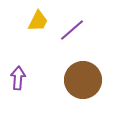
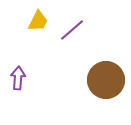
brown circle: moved 23 px right
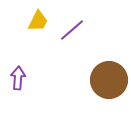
brown circle: moved 3 px right
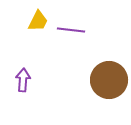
purple line: moved 1 px left; rotated 48 degrees clockwise
purple arrow: moved 5 px right, 2 px down
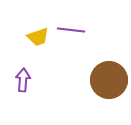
yellow trapezoid: moved 16 px down; rotated 45 degrees clockwise
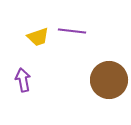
purple line: moved 1 px right, 1 px down
purple arrow: rotated 15 degrees counterclockwise
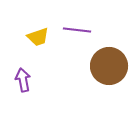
purple line: moved 5 px right, 1 px up
brown circle: moved 14 px up
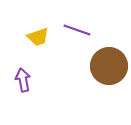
purple line: rotated 12 degrees clockwise
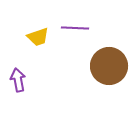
purple line: moved 2 px left, 2 px up; rotated 16 degrees counterclockwise
purple arrow: moved 5 px left
